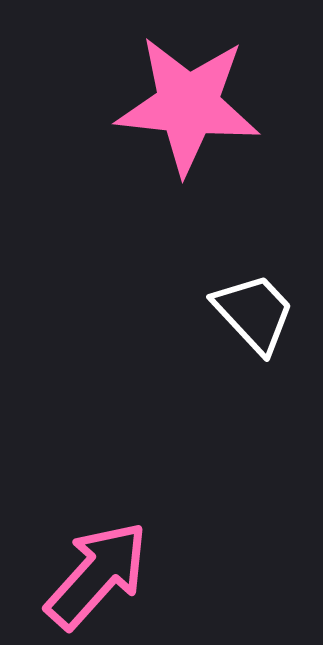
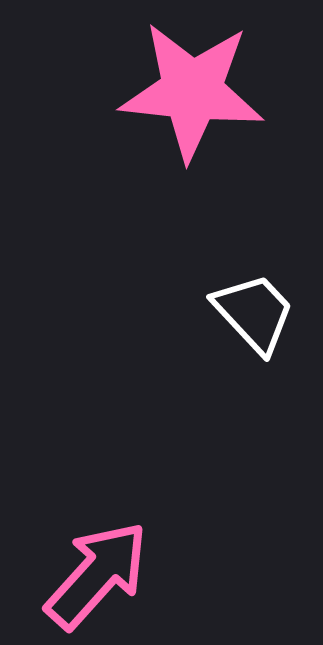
pink star: moved 4 px right, 14 px up
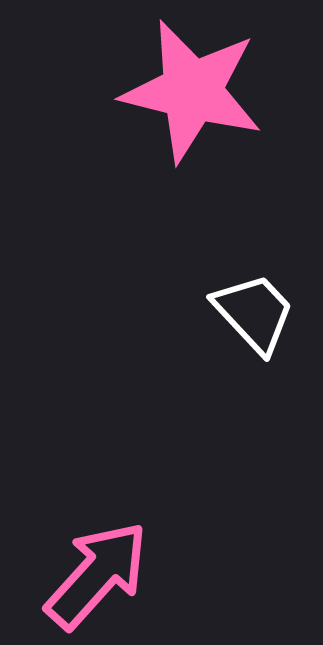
pink star: rotated 8 degrees clockwise
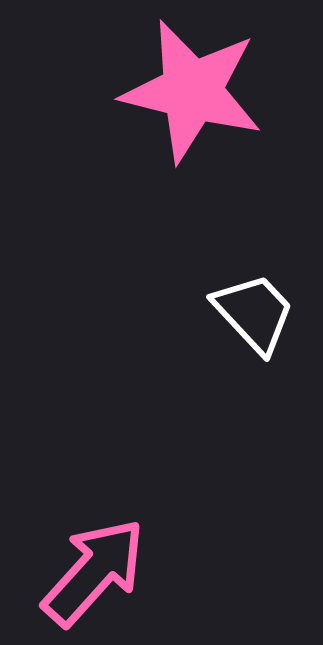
pink arrow: moved 3 px left, 3 px up
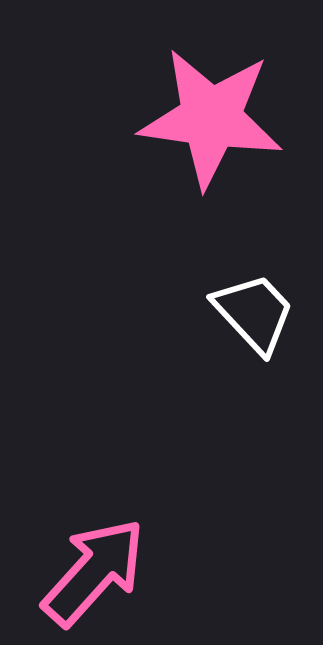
pink star: moved 19 px right, 27 px down; rotated 6 degrees counterclockwise
